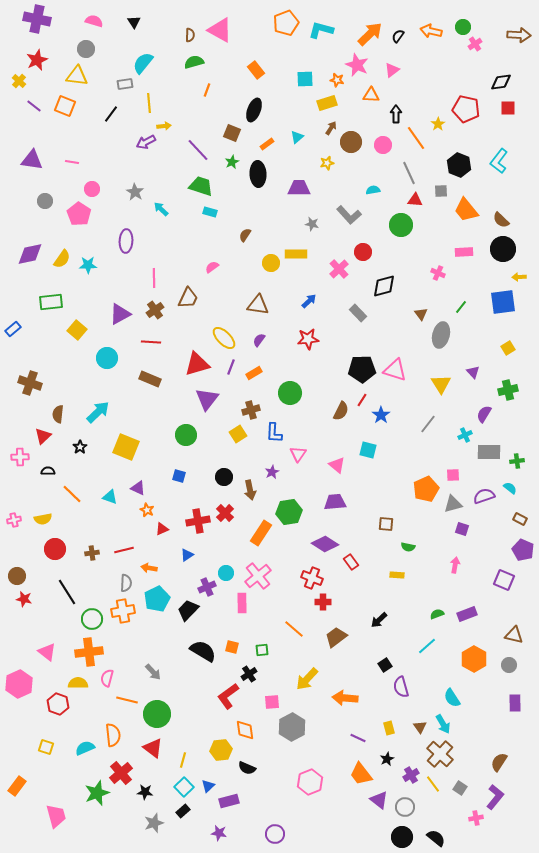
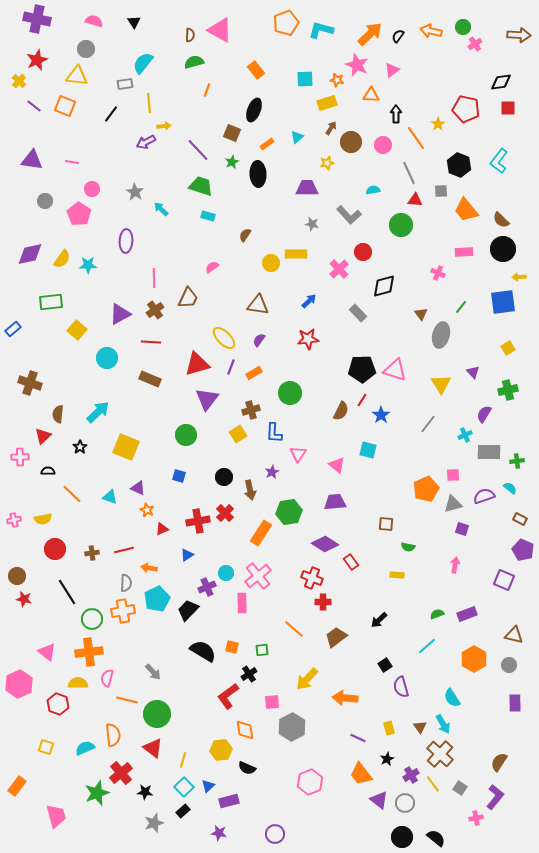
purple trapezoid at (299, 188): moved 8 px right
cyan rectangle at (210, 212): moved 2 px left, 4 px down
gray circle at (405, 807): moved 4 px up
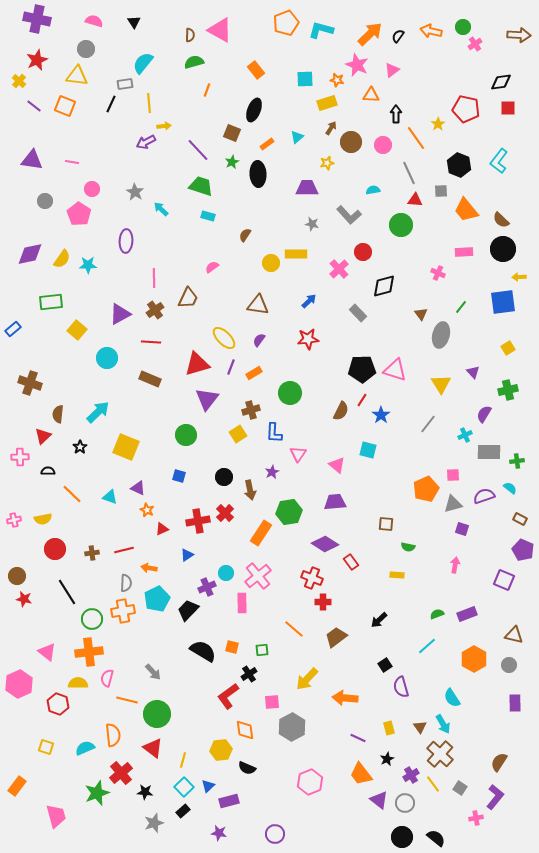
black line at (111, 114): moved 10 px up; rotated 12 degrees counterclockwise
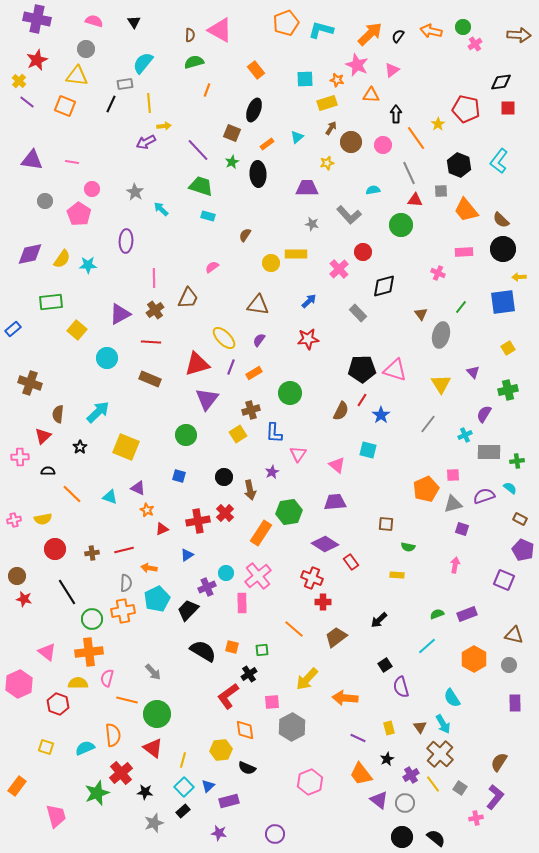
purple line at (34, 106): moved 7 px left, 4 px up
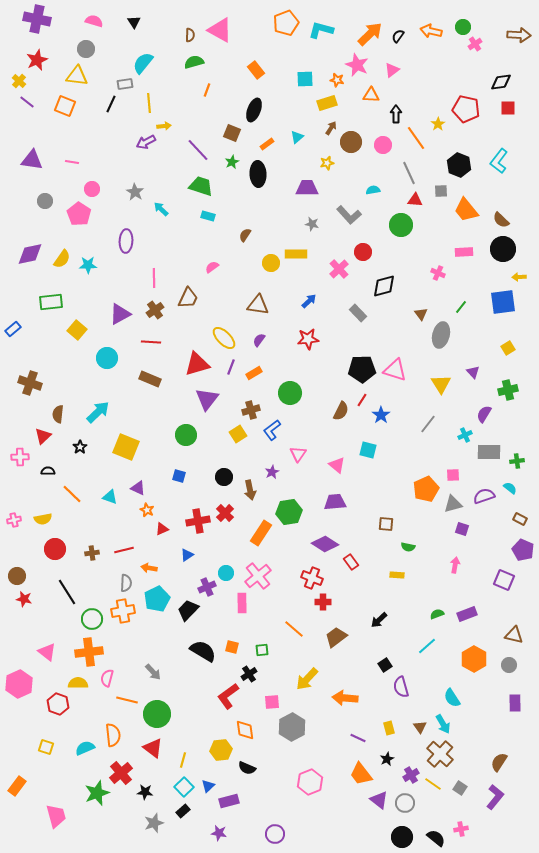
blue L-shape at (274, 433): moved 2 px left, 3 px up; rotated 50 degrees clockwise
yellow line at (433, 784): rotated 18 degrees counterclockwise
pink cross at (476, 818): moved 15 px left, 11 px down
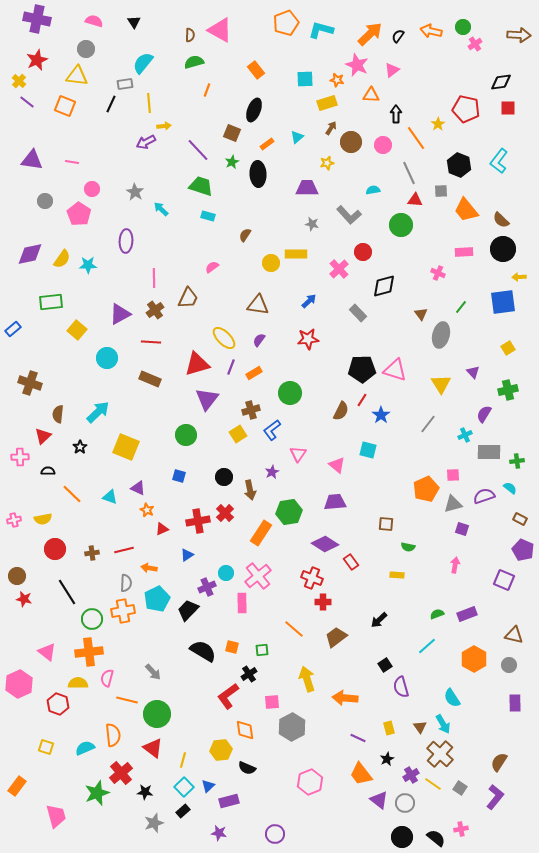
yellow arrow at (307, 679): rotated 120 degrees clockwise
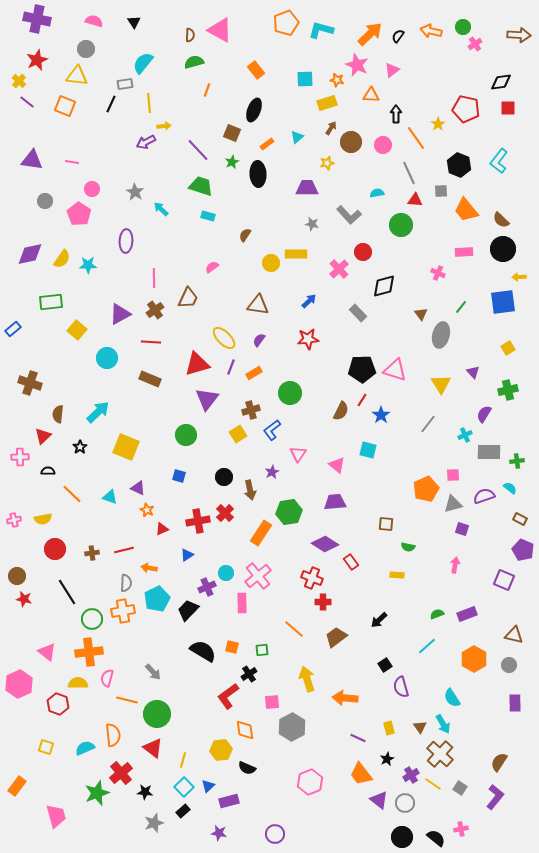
cyan semicircle at (373, 190): moved 4 px right, 3 px down
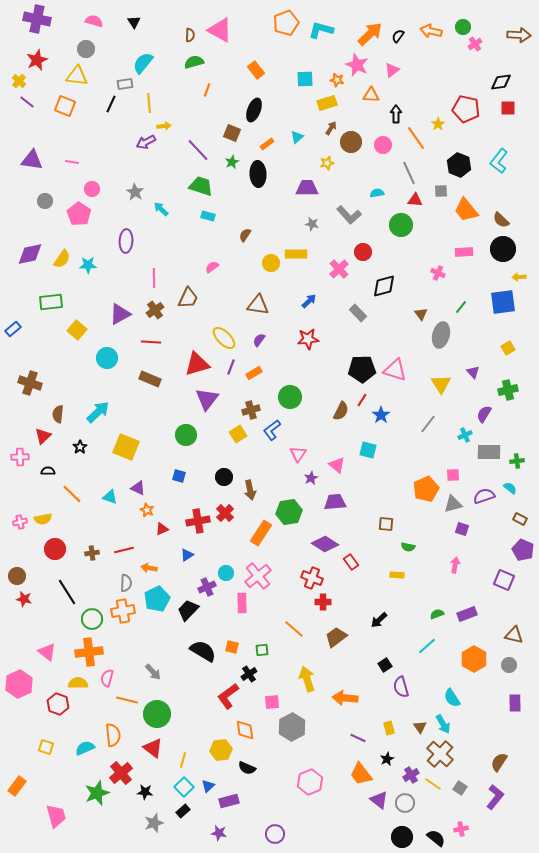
green circle at (290, 393): moved 4 px down
purple star at (272, 472): moved 39 px right, 6 px down
pink cross at (14, 520): moved 6 px right, 2 px down
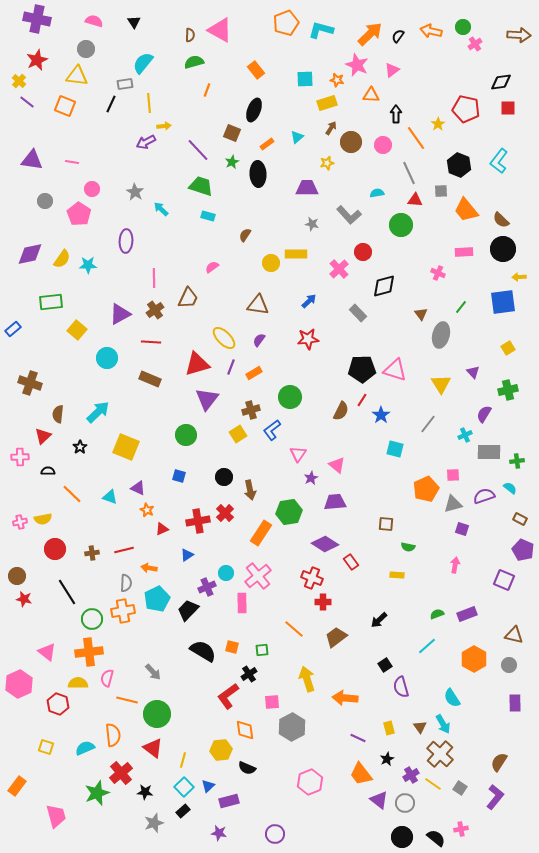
cyan square at (368, 450): moved 27 px right, 1 px up
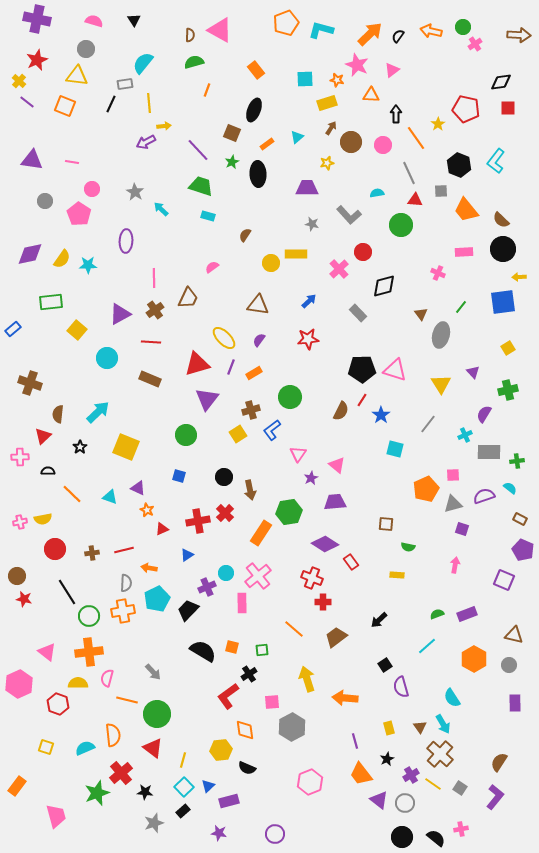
black triangle at (134, 22): moved 2 px up
cyan L-shape at (499, 161): moved 3 px left
green circle at (92, 619): moved 3 px left, 3 px up
purple line at (358, 738): moved 3 px left, 3 px down; rotated 49 degrees clockwise
